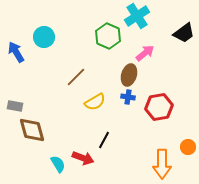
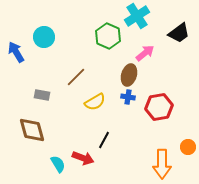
black trapezoid: moved 5 px left
gray rectangle: moved 27 px right, 11 px up
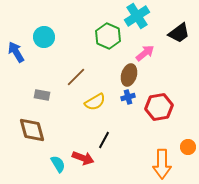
blue cross: rotated 24 degrees counterclockwise
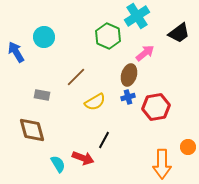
red hexagon: moved 3 px left
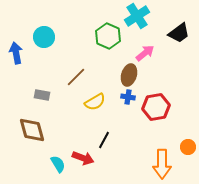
blue arrow: moved 1 px down; rotated 20 degrees clockwise
blue cross: rotated 24 degrees clockwise
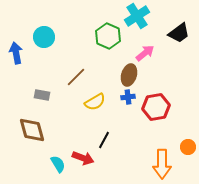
blue cross: rotated 16 degrees counterclockwise
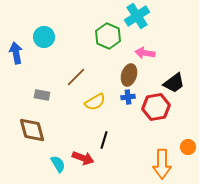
black trapezoid: moved 5 px left, 50 px down
pink arrow: rotated 132 degrees counterclockwise
black line: rotated 12 degrees counterclockwise
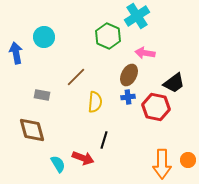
brown ellipse: rotated 10 degrees clockwise
yellow semicircle: rotated 55 degrees counterclockwise
red hexagon: rotated 20 degrees clockwise
orange circle: moved 13 px down
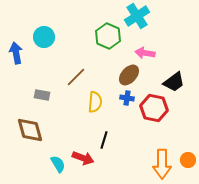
brown ellipse: rotated 15 degrees clockwise
black trapezoid: moved 1 px up
blue cross: moved 1 px left, 1 px down; rotated 16 degrees clockwise
red hexagon: moved 2 px left, 1 px down
brown diamond: moved 2 px left
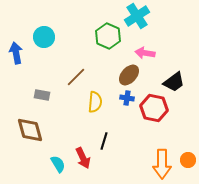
black line: moved 1 px down
red arrow: rotated 45 degrees clockwise
